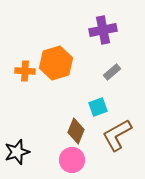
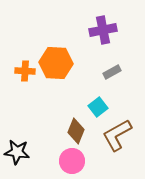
orange hexagon: rotated 20 degrees clockwise
gray rectangle: rotated 12 degrees clockwise
cyan square: rotated 18 degrees counterclockwise
black star: rotated 25 degrees clockwise
pink circle: moved 1 px down
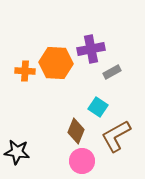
purple cross: moved 12 px left, 19 px down
cyan square: rotated 18 degrees counterclockwise
brown L-shape: moved 1 px left, 1 px down
pink circle: moved 10 px right
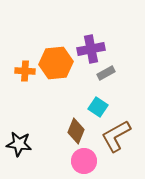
orange hexagon: rotated 8 degrees counterclockwise
gray rectangle: moved 6 px left, 1 px down
black star: moved 2 px right, 8 px up
pink circle: moved 2 px right
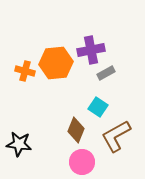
purple cross: moved 1 px down
orange cross: rotated 12 degrees clockwise
brown diamond: moved 1 px up
pink circle: moved 2 px left, 1 px down
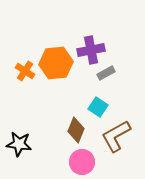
orange cross: rotated 18 degrees clockwise
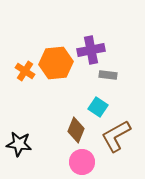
gray rectangle: moved 2 px right, 2 px down; rotated 36 degrees clockwise
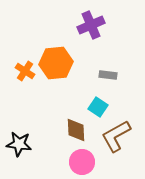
purple cross: moved 25 px up; rotated 12 degrees counterclockwise
brown diamond: rotated 25 degrees counterclockwise
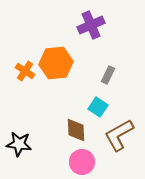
gray rectangle: rotated 72 degrees counterclockwise
brown L-shape: moved 3 px right, 1 px up
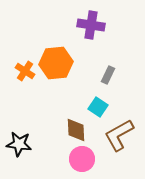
purple cross: rotated 32 degrees clockwise
pink circle: moved 3 px up
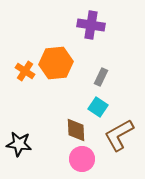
gray rectangle: moved 7 px left, 2 px down
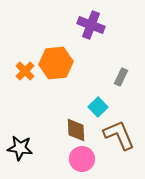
purple cross: rotated 12 degrees clockwise
orange cross: rotated 12 degrees clockwise
gray rectangle: moved 20 px right
cyan square: rotated 12 degrees clockwise
brown L-shape: rotated 96 degrees clockwise
black star: moved 1 px right, 4 px down
